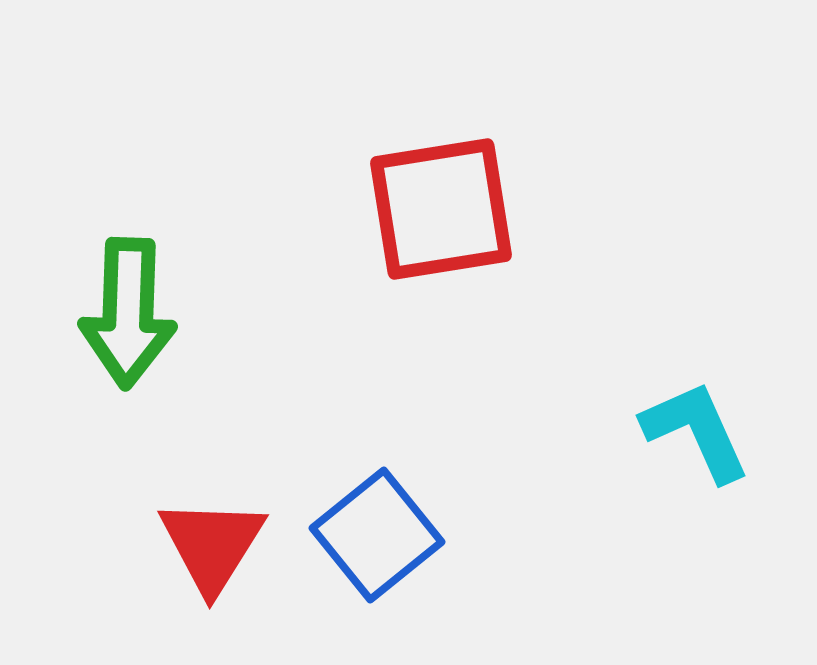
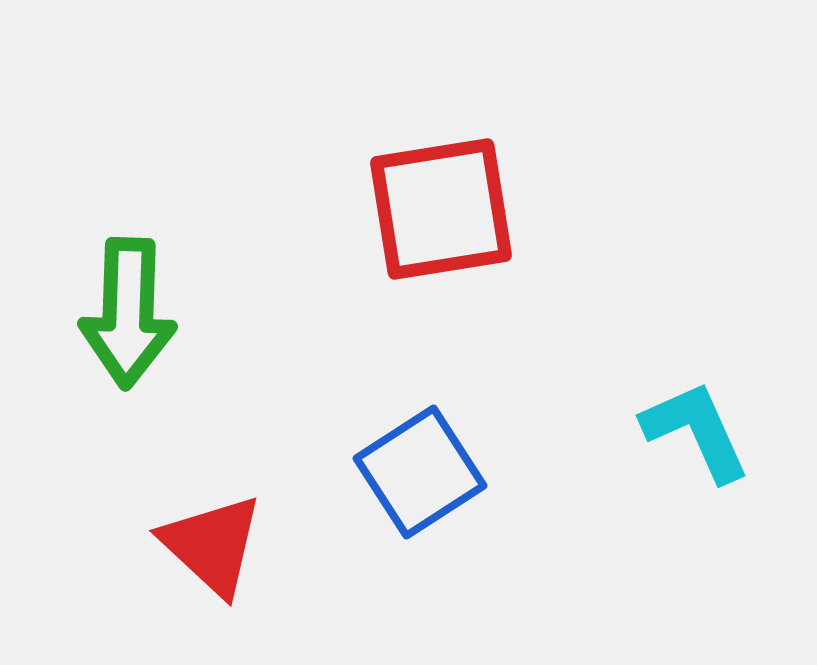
blue square: moved 43 px right, 63 px up; rotated 6 degrees clockwise
red triangle: rotated 19 degrees counterclockwise
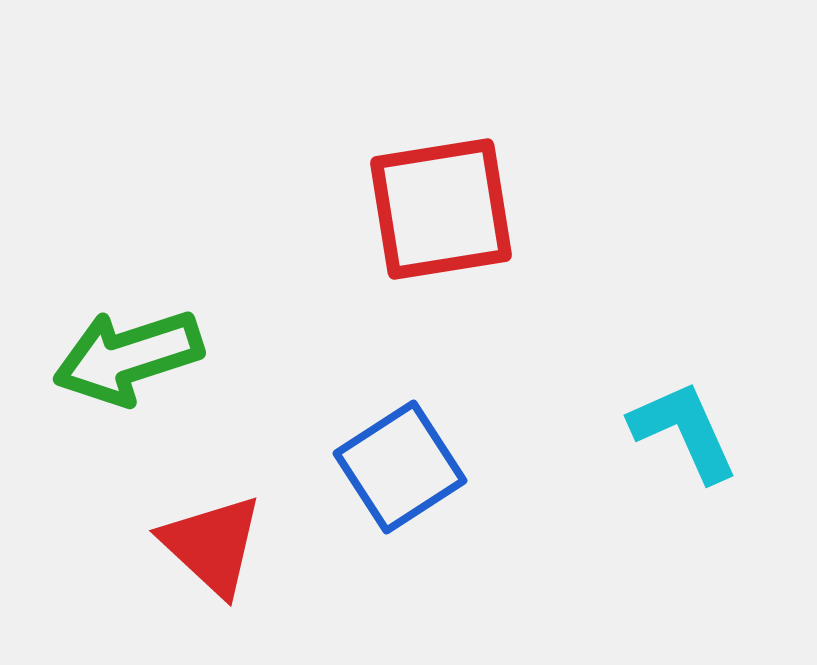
green arrow: moved 44 px down; rotated 70 degrees clockwise
cyan L-shape: moved 12 px left
blue square: moved 20 px left, 5 px up
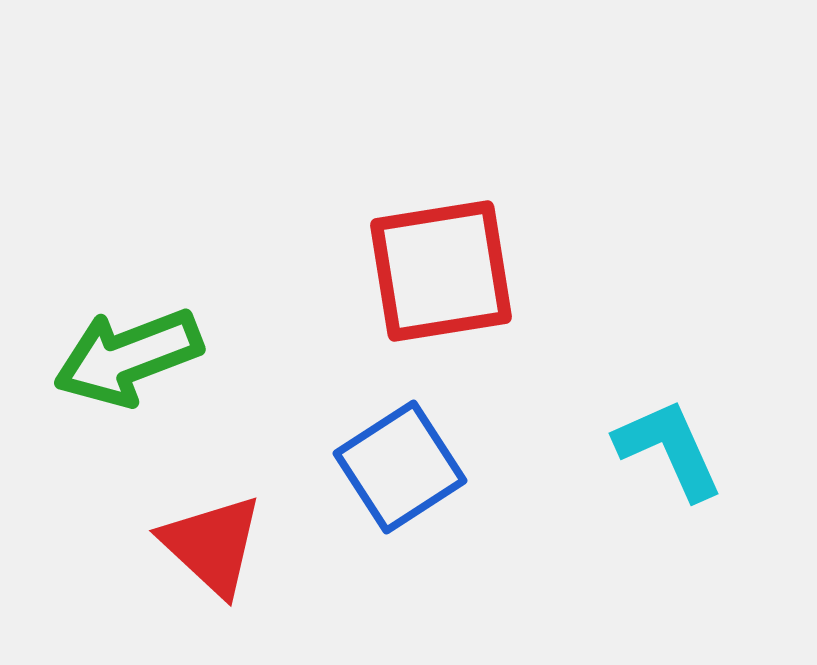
red square: moved 62 px down
green arrow: rotated 3 degrees counterclockwise
cyan L-shape: moved 15 px left, 18 px down
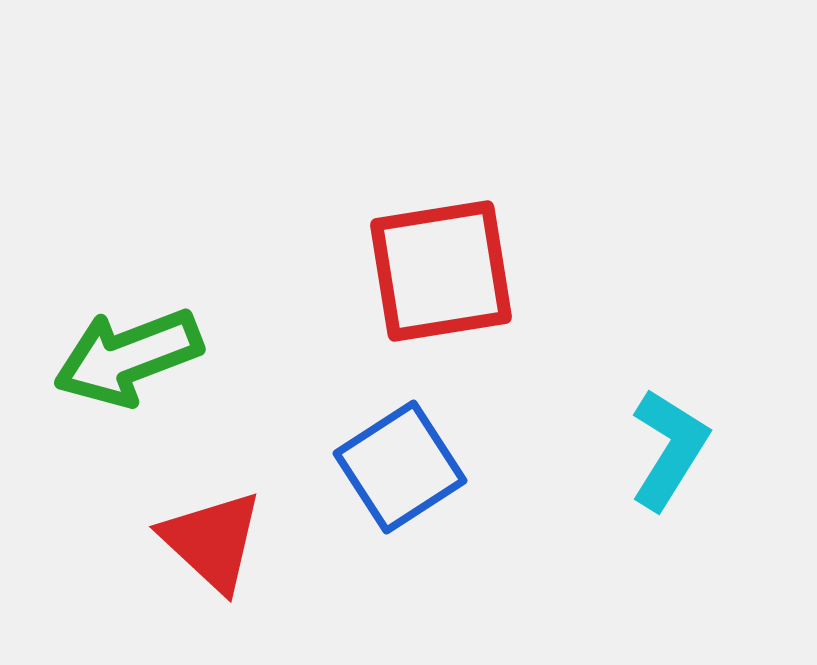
cyan L-shape: rotated 56 degrees clockwise
red triangle: moved 4 px up
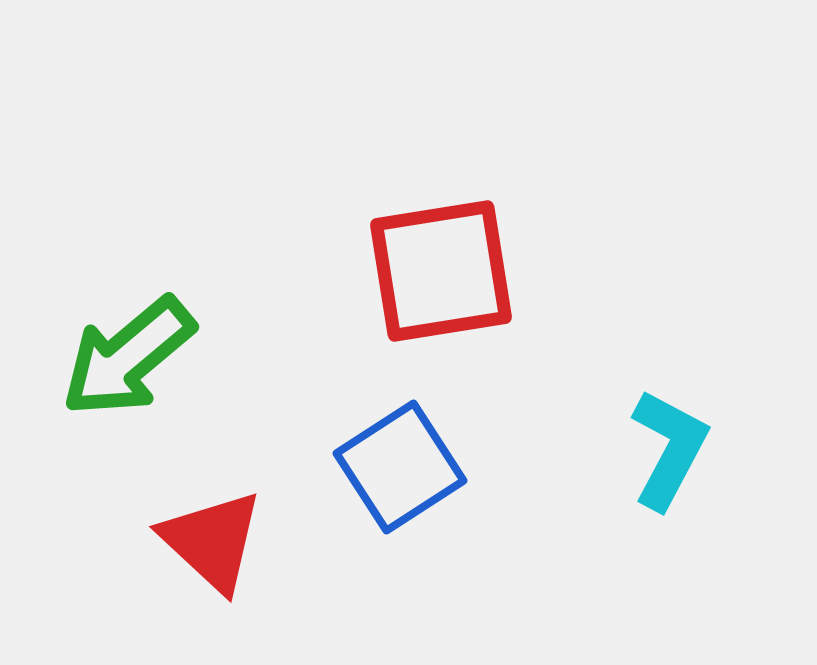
green arrow: rotated 19 degrees counterclockwise
cyan L-shape: rotated 4 degrees counterclockwise
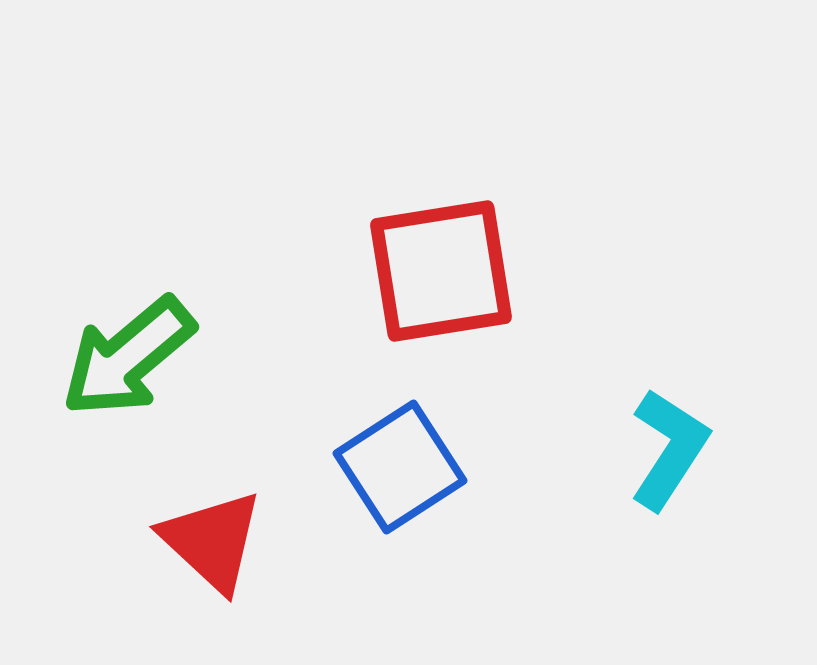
cyan L-shape: rotated 5 degrees clockwise
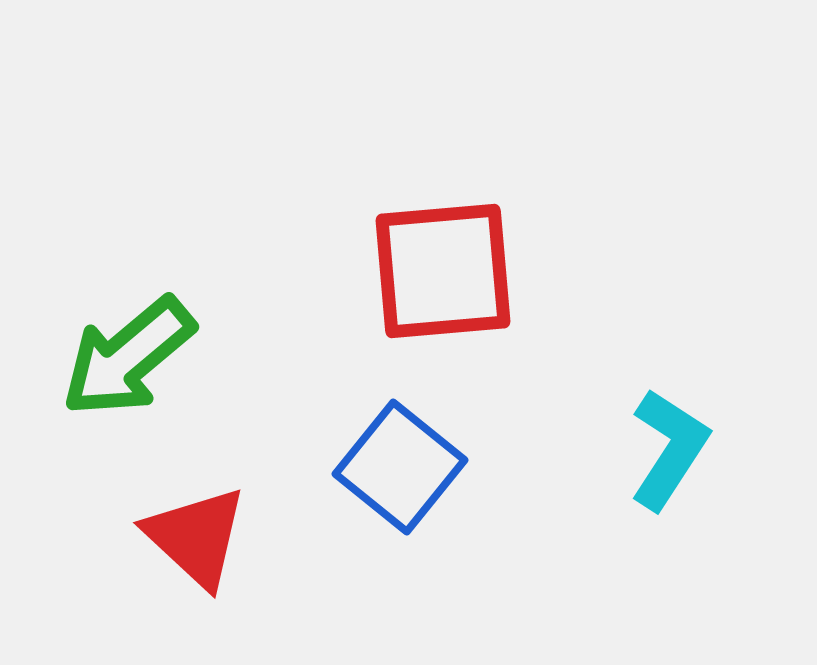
red square: moved 2 px right; rotated 4 degrees clockwise
blue square: rotated 18 degrees counterclockwise
red triangle: moved 16 px left, 4 px up
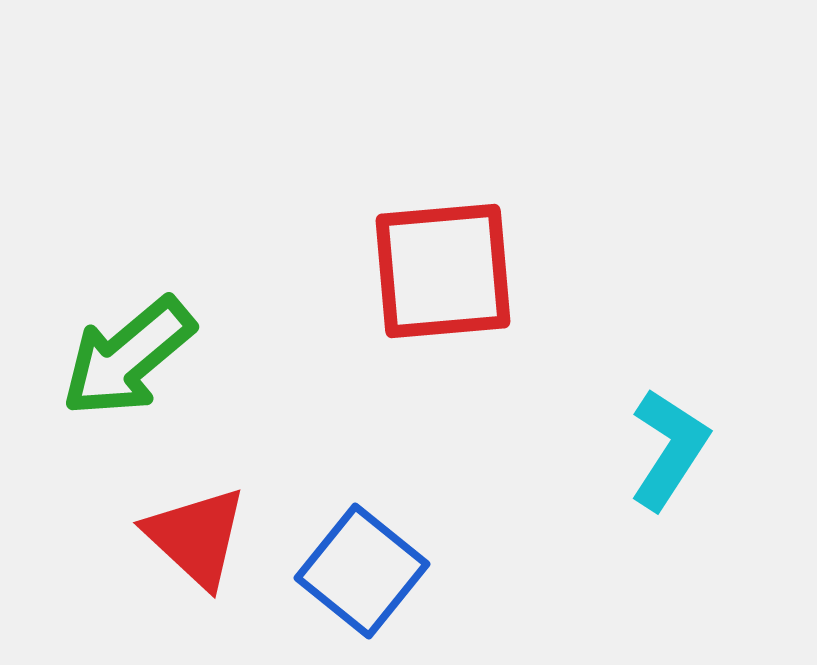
blue square: moved 38 px left, 104 px down
